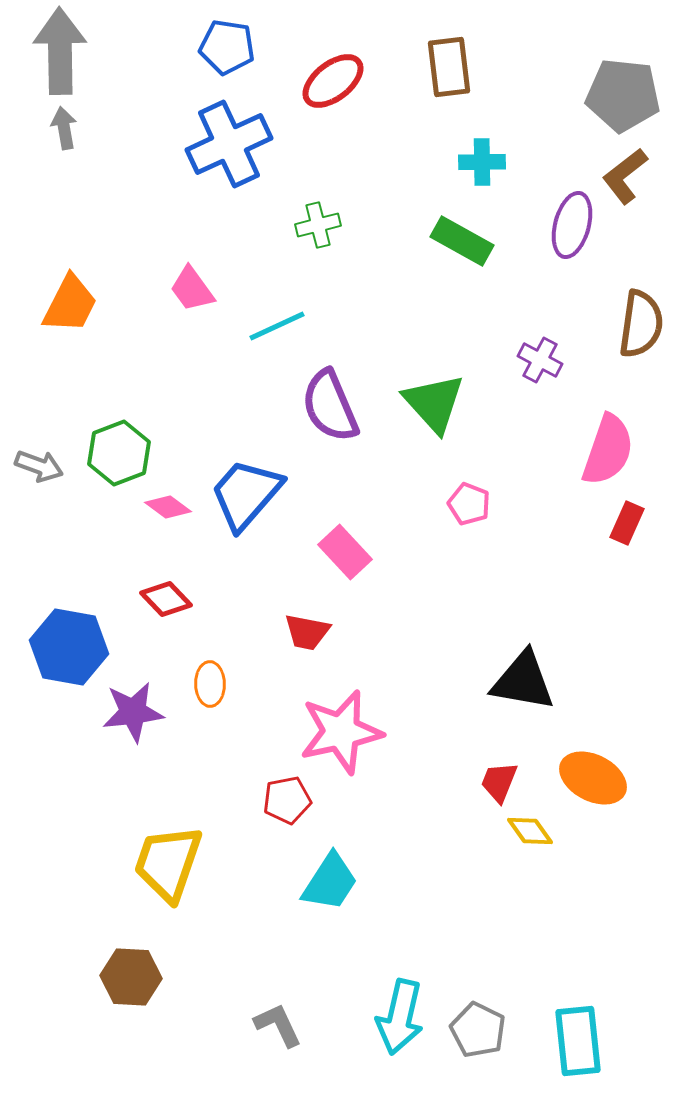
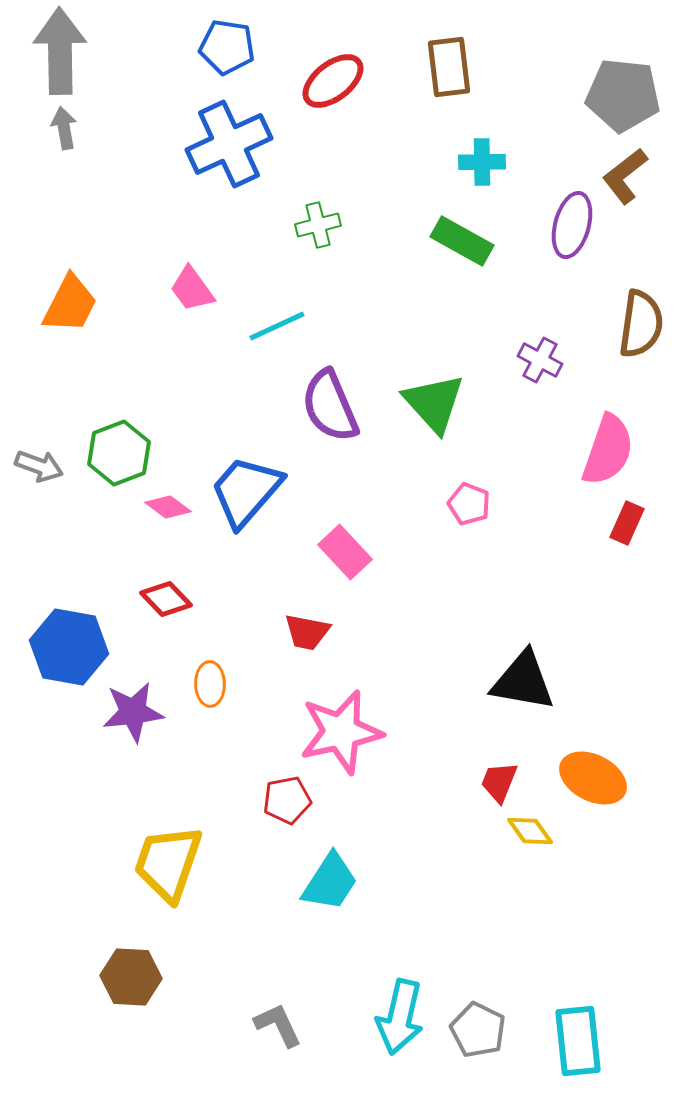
blue trapezoid at (246, 494): moved 3 px up
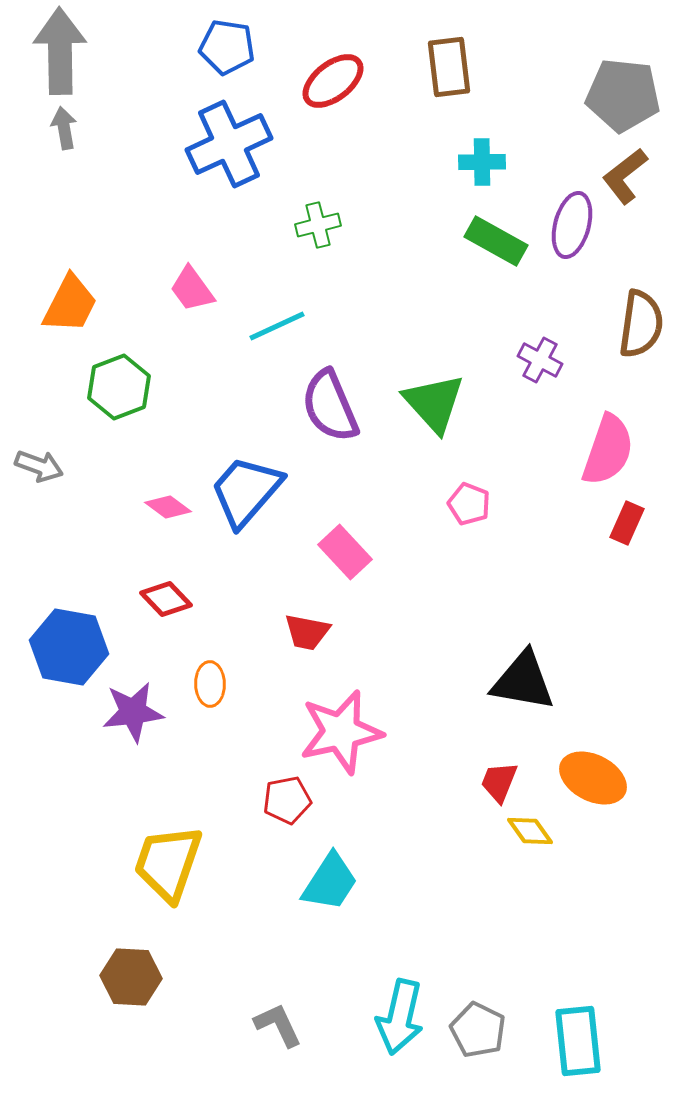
green rectangle at (462, 241): moved 34 px right
green hexagon at (119, 453): moved 66 px up
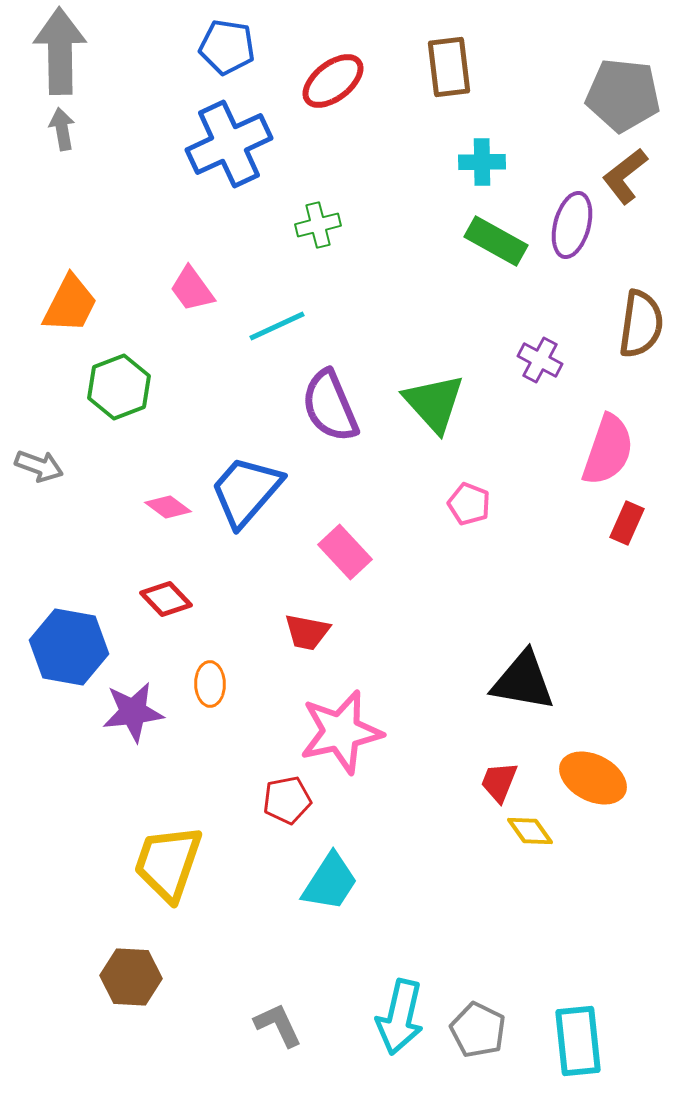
gray arrow at (64, 128): moved 2 px left, 1 px down
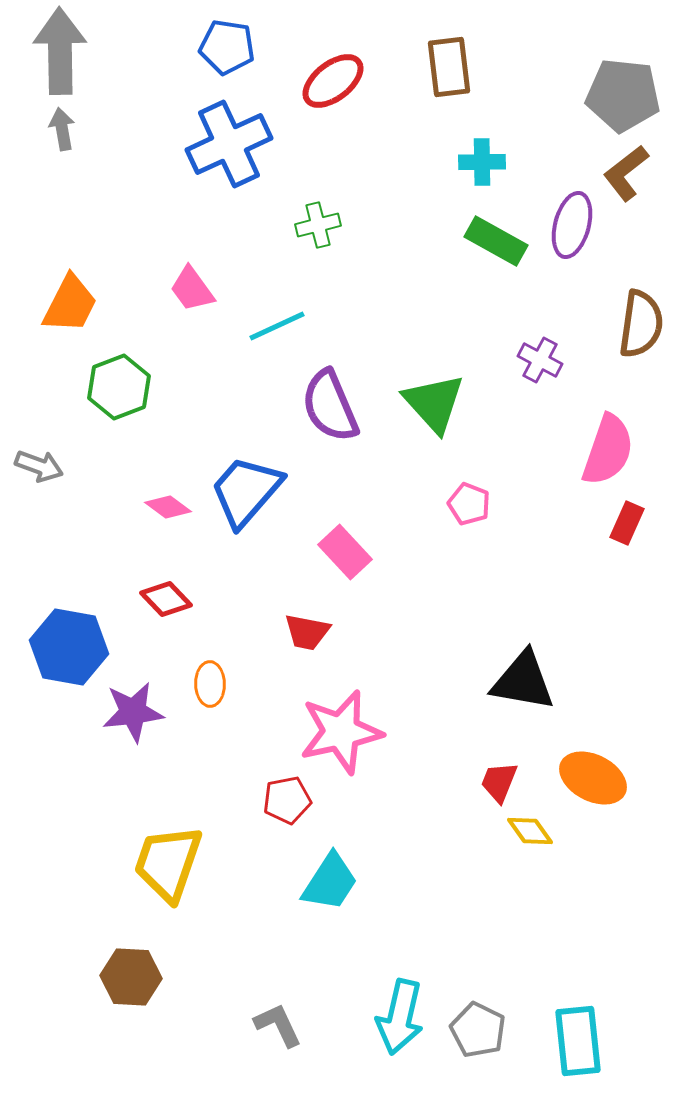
brown L-shape at (625, 176): moved 1 px right, 3 px up
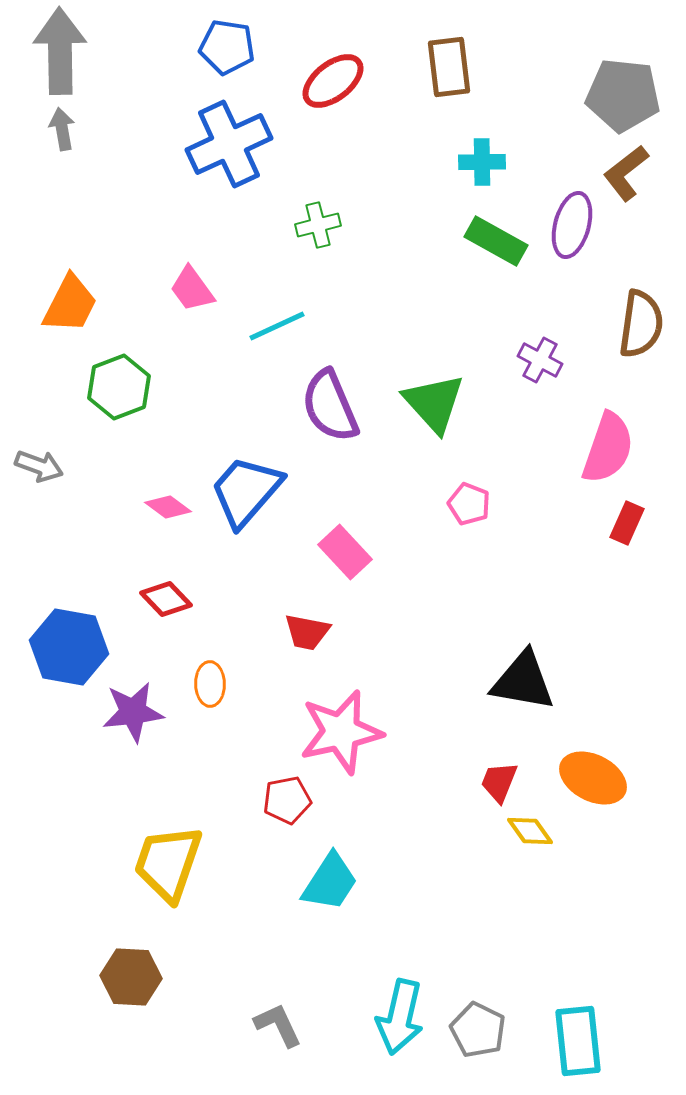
pink semicircle at (608, 450): moved 2 px up
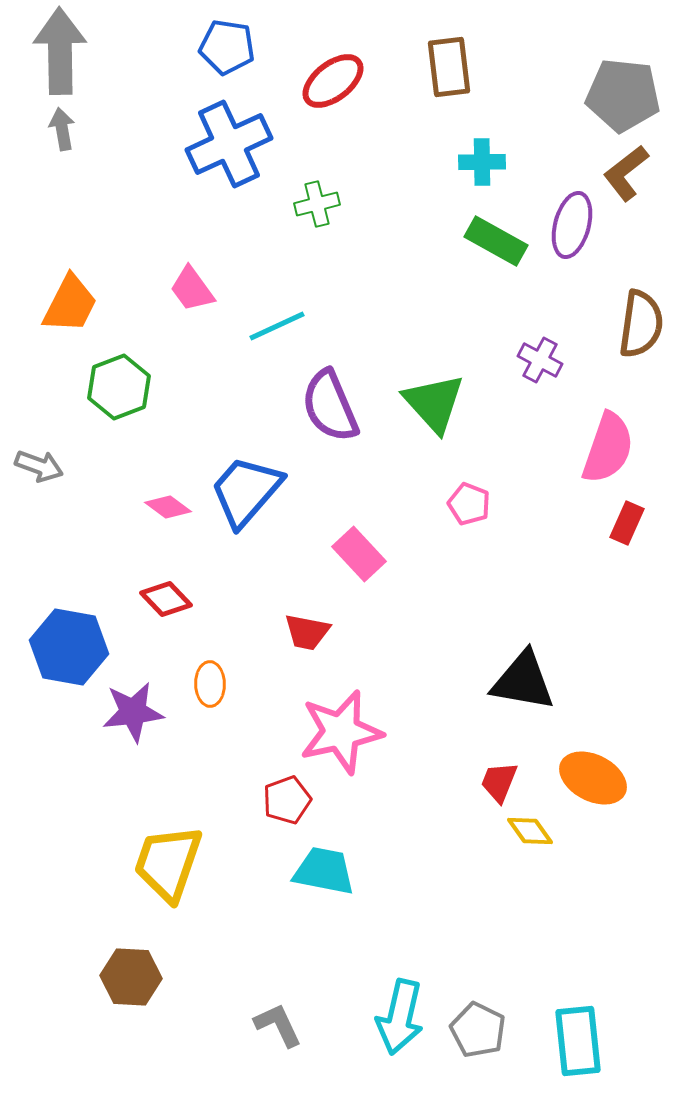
green cross at (318, 225): moved 1 px left, 21 px up
pink rectangle at (345, 552): moved 14 px right, 2 px down
red pentagon at (287, 800): rotated 9 degrees counterclockwise
cyan trapezoid at (330, 882): moved 6 px left, 11 px up; rotated 112 degrees counterclockwise
